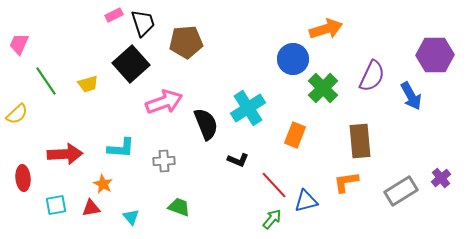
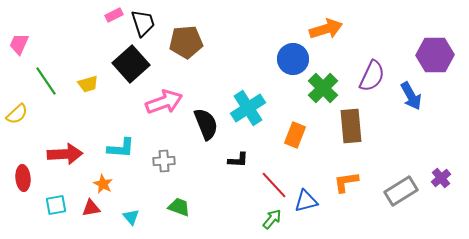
brown rectangle: moved 9 px left, 15 px up
black L-shape: rotated 20 degrees counterclockwise
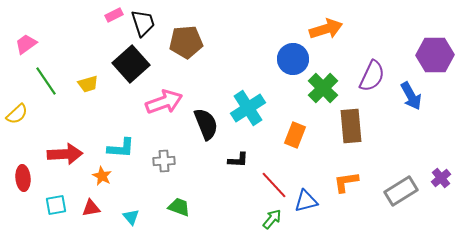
pink trapezoid: moved 7 px right; rotated 30 degrees clockwise
orange star: moved 1 px left, 8 px up
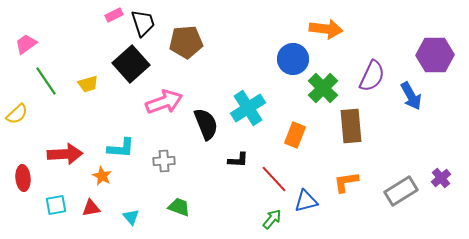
orange arrow: rotated 24 degrees clockwise
red line: moved 6 px up
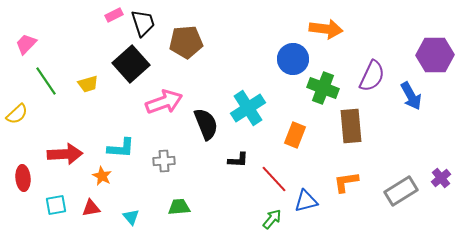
pink trapezoid: rotated 10 degrees counterclockwise
green cross: rotated 24 degrees counterclockwise
green trapezoid: rotated 25 degrees counterclockwise
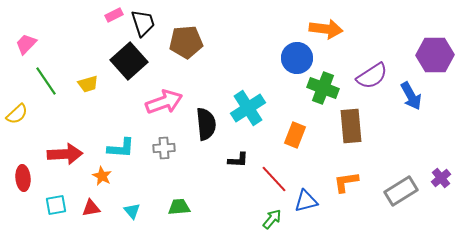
blue circle: moved 4 px right, 1 px up
black square: moved 2 px left, 3 px up
purple semicircle: rotated 32 degrees clockwise
black semicircle: rotated 16 degrees clockwise
gray cross: moved 13 px up
cyan triangle: moved 1 px right, 6 px up
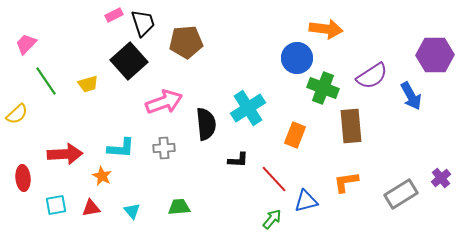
gray rectangle: moved 3 px down
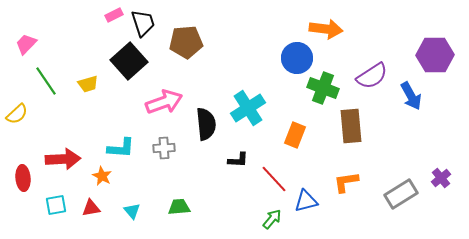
red arrow: moved 2 px left, 5 px down
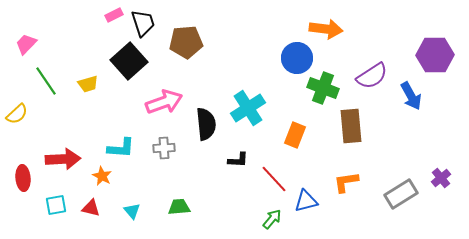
red triangle: rotated 24 degrees clockwise
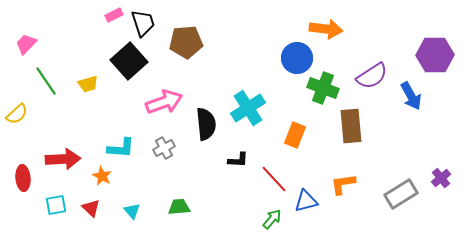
gray cross: rotated 25 degrees counterclockwise
orange L-shape: moved 3 px left, 2 px down
red triangle: rotated 30 degrees clockwise
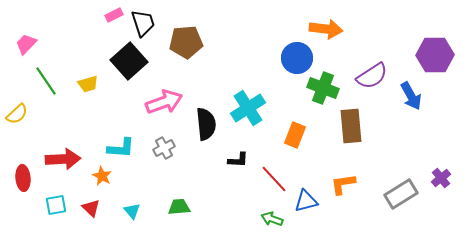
green arrow: rotated 110 degrees counterclockwise
